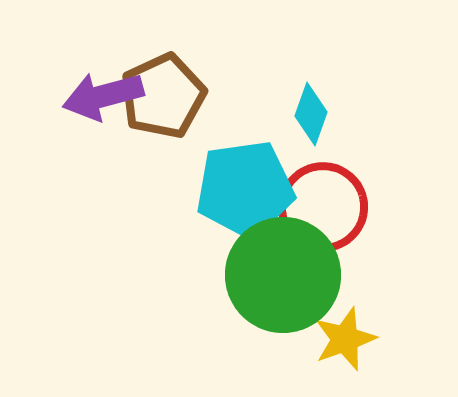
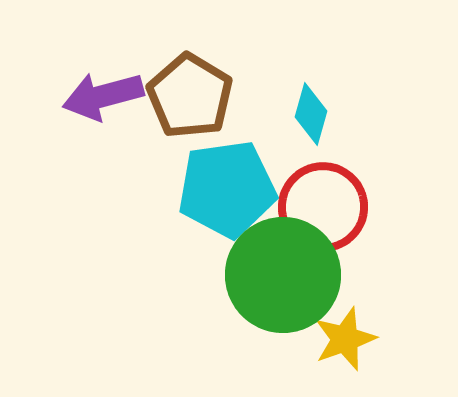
brown pentagon: moved 27 px right; rotated 16 degrees counterclockwise
cyan diamond: rotated 4 degrees counterclockwise
cyan pentagon: moved 18 px left
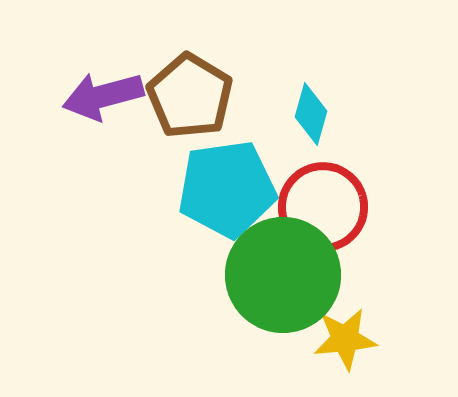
yellow star: rotated 14 degrees clockwise
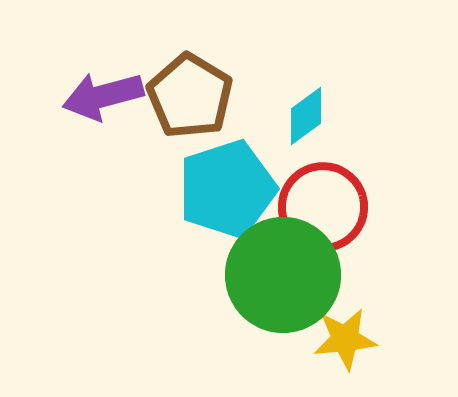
cyan diamond: moved 5 px left, 2 px down; rotated 38 degrees clockwise
cyan pentagon: rotated 10 degrees counterclockwise
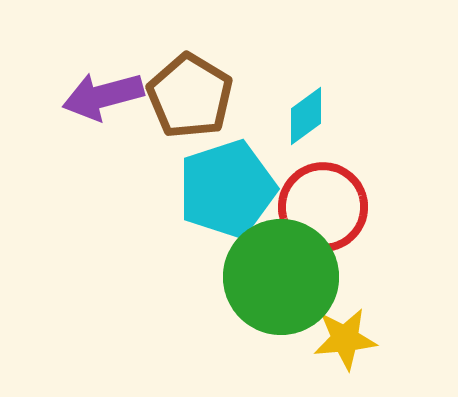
green circle: moved 2 px left, 2 px down
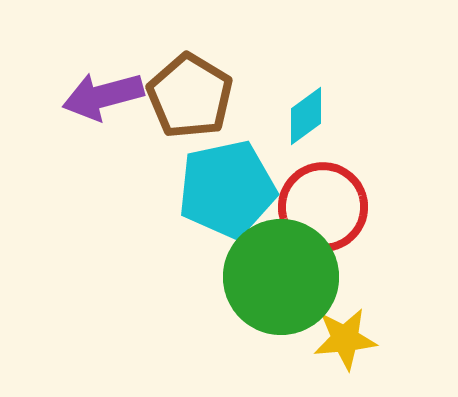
cyan pentagon: rotated 6 degrees clockwise
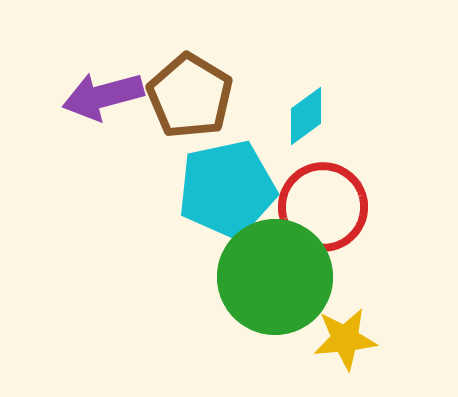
green circle: moved 6 px left
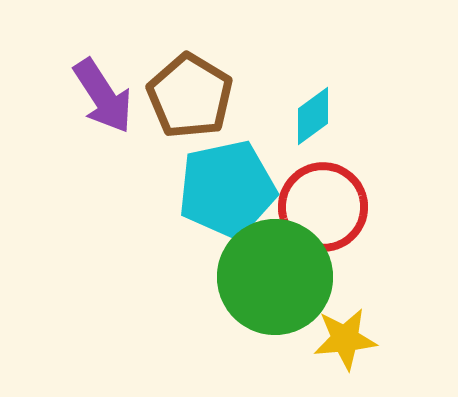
purple arrow: rotated 108 degrees counterclockwise
cyan diamond: moved 7 px right
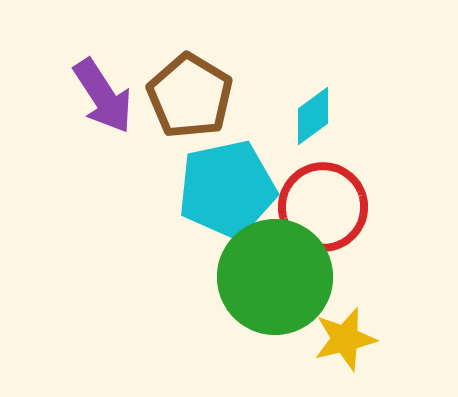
yellow star: rotated 8 degrees counterclockwise
